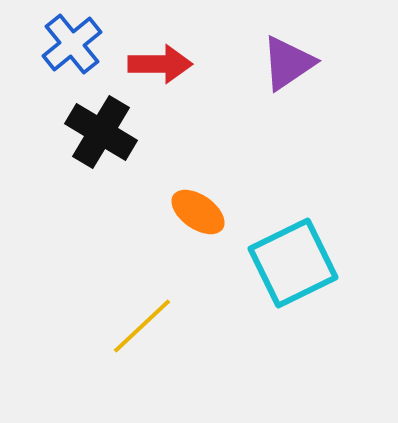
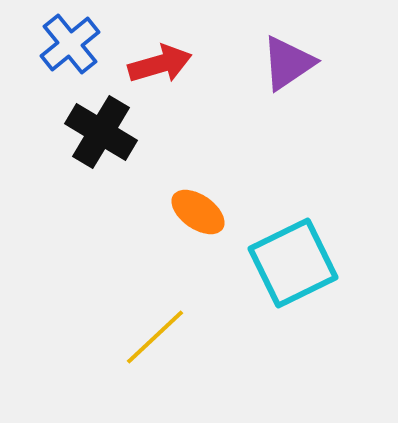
blue cross: moved 2 px left
red arrow: rotated 16 degrees counterclockwise
yellow line: moved 13 px right, 11 px down
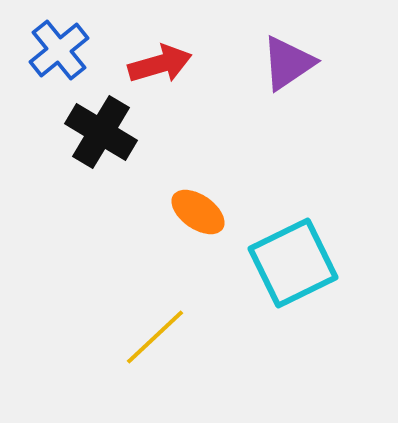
blue cross: moved 11 px left, 6 px down
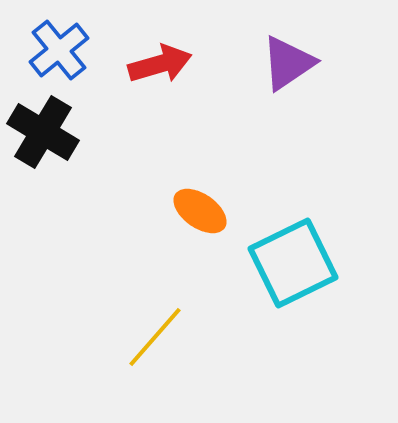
black cross: moved 58 px left
orange ellipse: moved 2 px right, 1 px up
yellow line: rotated 6 degrees counterclockwise
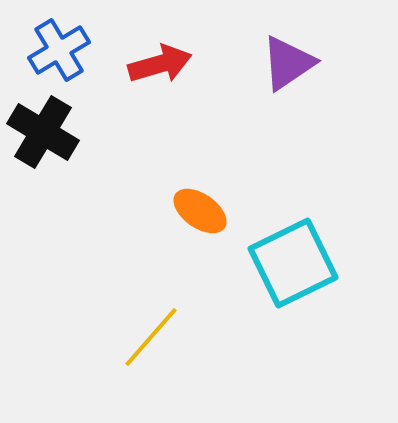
blue cross: rotated 8 degrees clockwise
yellow line: moved 4 px left
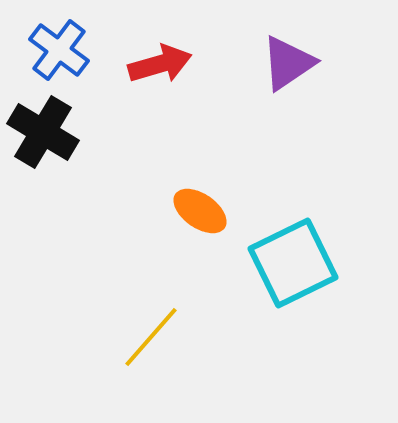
blue cross: rotated 22 degrees counterclockwise
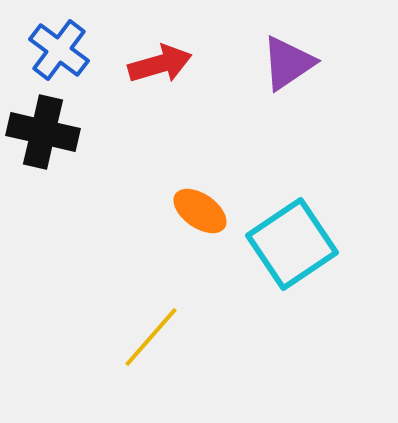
black cross: rotated 18 degrees counterclockwise
cyan square: moved 1 px left, 19 px up; rotated 8 degrees counterclockwise
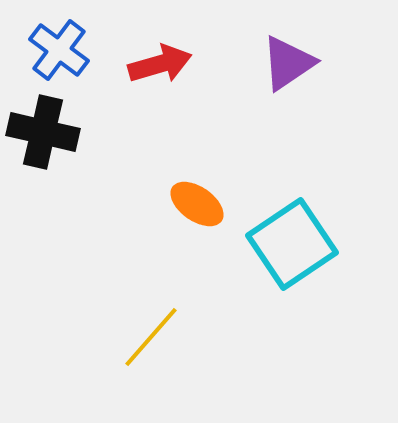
orange ellipse: moved 3 px left, 7 px up
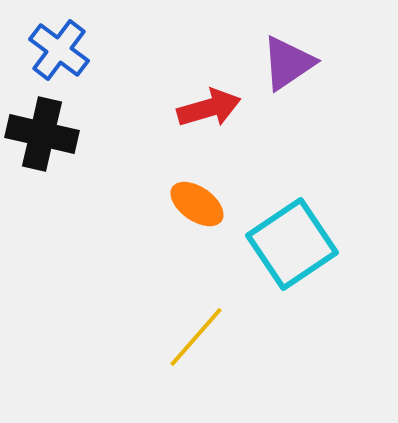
red arrow: moved 49 px right, 44 px down
black cross: moved 1 px left, 2 px down
yellow line: moved 45 px right
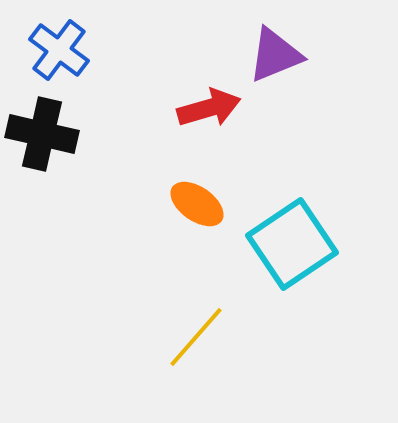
purple triangle: moved 13 px left, 8 px up; rotated 12 degrees clockwise
